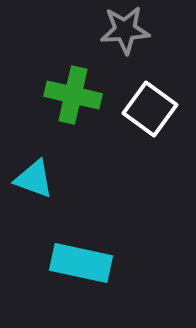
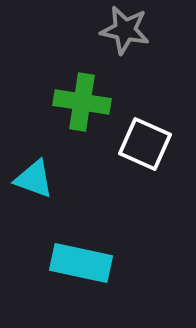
gray star: rotated 15 degrees clockwise
green cross: moved 9 px right, 7 px down; rotated 4 degrees counterclockwise
white square: moved 5 px left, 35 px down; rotated 12 degrees counterclockwise
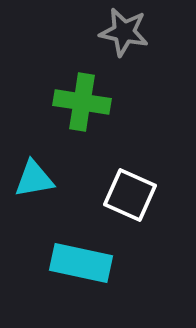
gray star: moved 1 px left, 2 px down
white square: moved 15 px left, 51 px down
cyan triangle: rotated 30 degrees counterclockwise
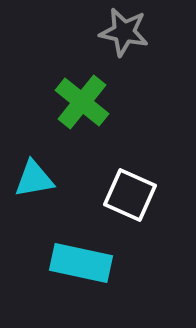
green cross: rotated 30 degrees clockwise
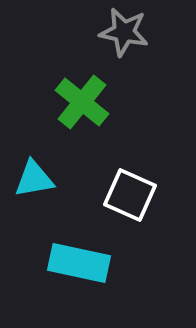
cyan rectangle: moved 2 px left
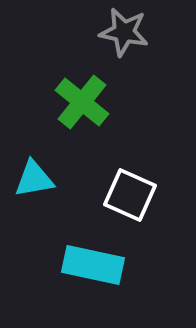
cyan rectangle: moved 14 px right, 2 px down
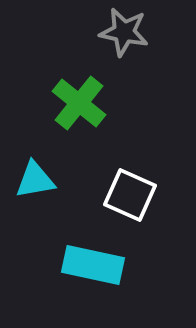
green cross: moved 3 px left, 1 px down
cyan triangle: moved 1 px right, 1 px down
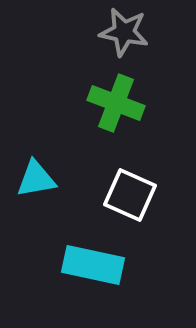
green cross: moved 37 px right; rotated 18 degrees counterclockwise
cyan triangle: moved 1 px right, 1 px up
